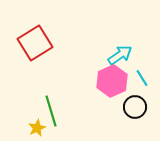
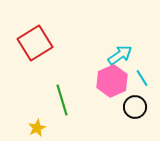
green line: moved 11 px right, 11 px up
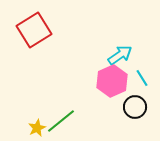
red square: moved 1 px left, 13 px up
green line: moved 1 px left, 21 px down; rotated 68 degrees clockwise
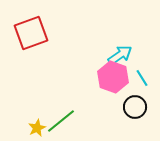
red square: moved 3 px left, 3 px down; rotated 12 degrees clockwise
pink hexagon: moved 1 px right, 4 px up; rotated 16 degrees counterclockwise
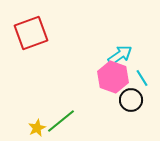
black circle: moved 4 px left, 7 px up
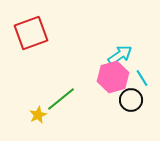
pink hexagon: rotated 24 degrees clockwise
green line: moved 22 px up
yellow star: moved 1 px right, 13 px up
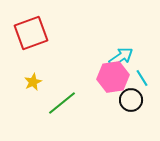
cyan arrow: moved 1 px right, 2 px down
pink hexagon: rotated 8 degrees clockwise
green line: moved 1 px right, 4 px down
yellow star: moved 5 px left, 33 px up
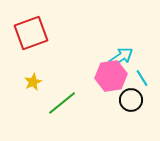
pink hexagon: moved 2 px left, 1 px up
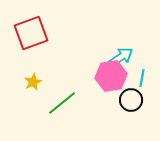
cyan line: rotated 42 degrees clockwise
